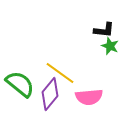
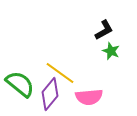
black L-shape: rotated 35 degrees counterclockwise
green star: moved 1 px right, 5 px down
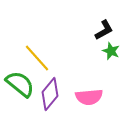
yellow line: moved 23 px left, 15 px up; rotated 12 degrees clockwise
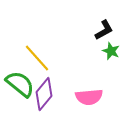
purple diamond: moved 6 px left
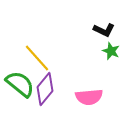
black L-shape: rotated 55 degrees clockwise
purple diamond: moved 1 px right, 5 px up
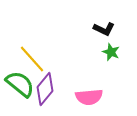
black L-shape: moved 1 px up
green star: moved 1 px down
yellow line: moved 5 px left, 1 px down
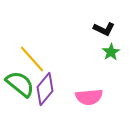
green star: rotated 18 degrees clockwise
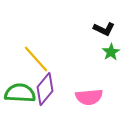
yellow line: moved 4 px right
green semicircle: moved 9 px down; rotated 36 degrees counterclockwise
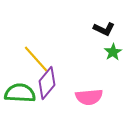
green star: moved 2 px right
purple diamond: moved 2 px right, 6 px up
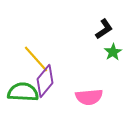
black L-shape: rotated 60 degrees counterclockwise
purple diamond: moved 2 px left, 2 px up
green semicircle: moved 3 px right, 1 px up
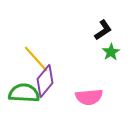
black L-shape: moved 1 px left, 1 px down
green star: moved 2 px left
green semicircle: moved 1 px right, 1 px down
